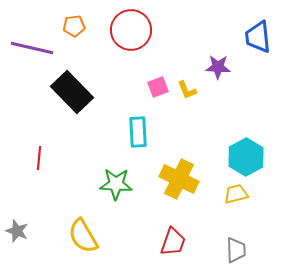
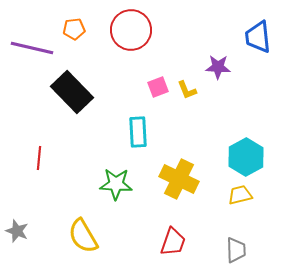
orange pentagon: moved 3 px down
yellow trapezoid: moved 4 px right, 1 px down
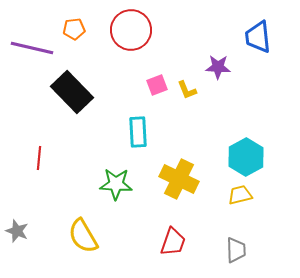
pink square: moved 1 px left, 2 px up
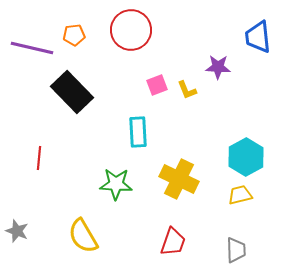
orange pentagon: moved 6 px down
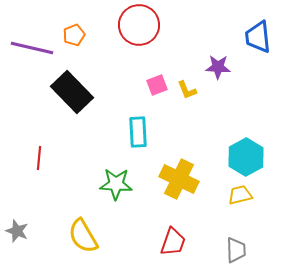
red circle: moved 8 px right, 5 px up
orange pentagon: rotated 15 degrees counterclockwise
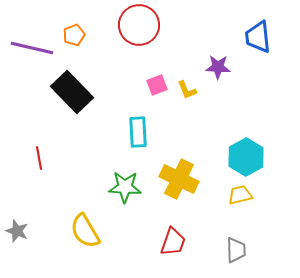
red line: rotated 15 degrees counterclockwise
green star: moved 9 px right, 3 px down
yellow semicircle: moved 2 px right, 5 px up
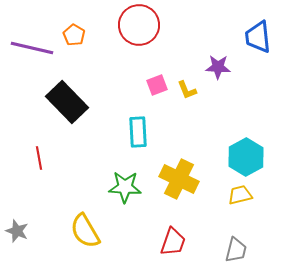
orange pentagon: rotated 20 degrees counterclockwise
black rectangle: moved 5 px left, 10 px down
gray trapezoid: rotated 16 degrees clockwise
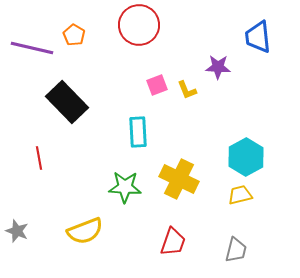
yellow semicircle: rotated 81 degrees counterclockwise
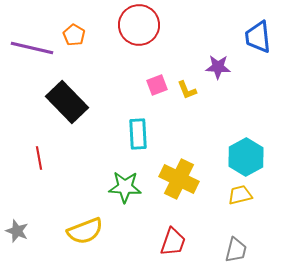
cyan rectangle: moved 2 px down
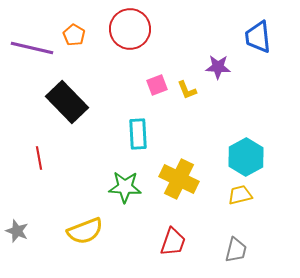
red circle: moved 9 px left, 4 px down
